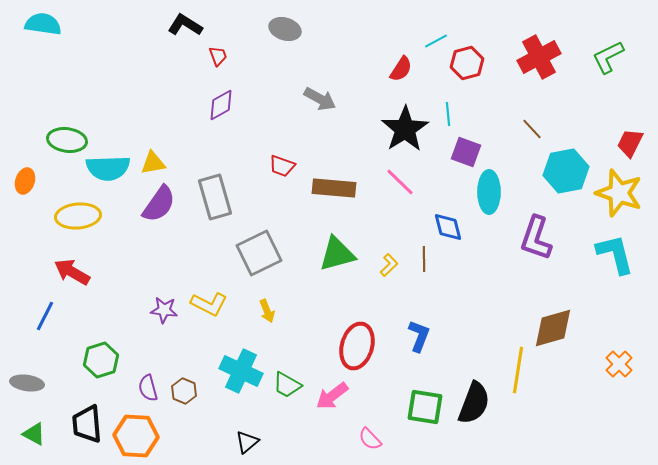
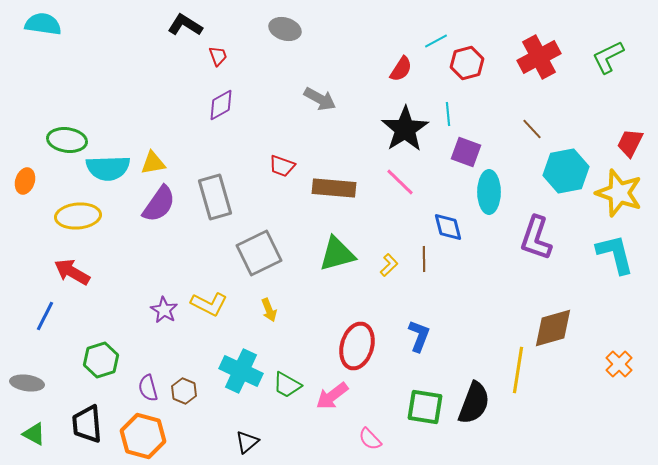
purple star at (164, 310): rotated 24 degrees clockwise
yellow arrow at (267, 311): moved 2 px right, 1 px up
orange hexagon at (136, 436): moved 7 px right; rotated 12 degrees clockwise
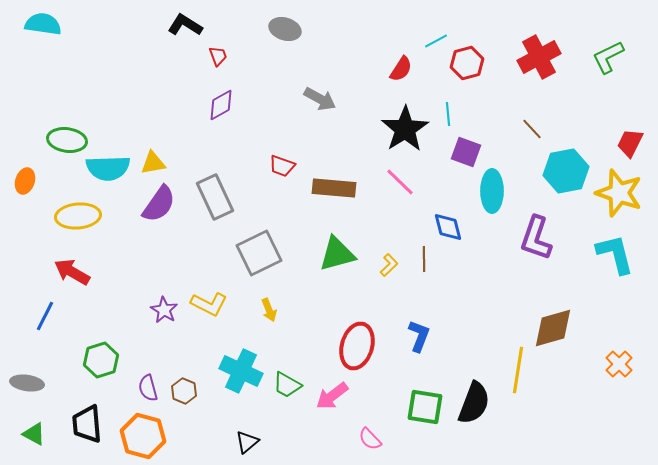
cyan ellipse at (489, 192): moved 3 px right, 1 px up
gray rectangle at (215, 197): rotated 9 degrees counterclockwise
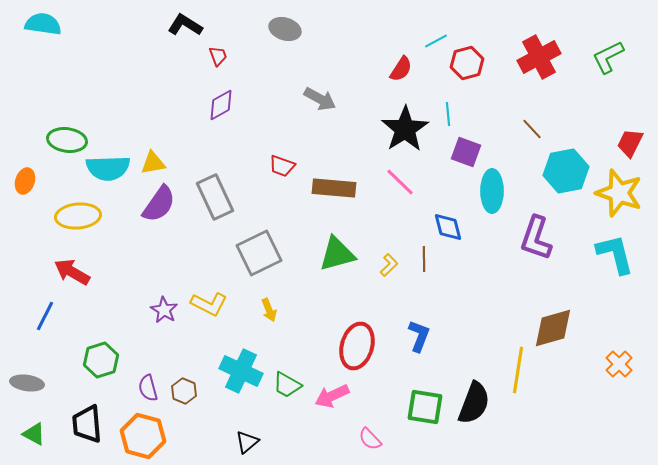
pink arrow at (332, 396): rotated 12 degrees clockwise
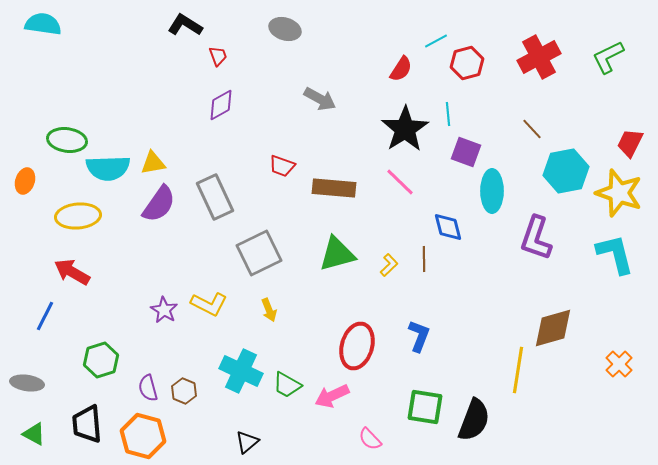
black semicircle at (474, 403): moved 17 px down
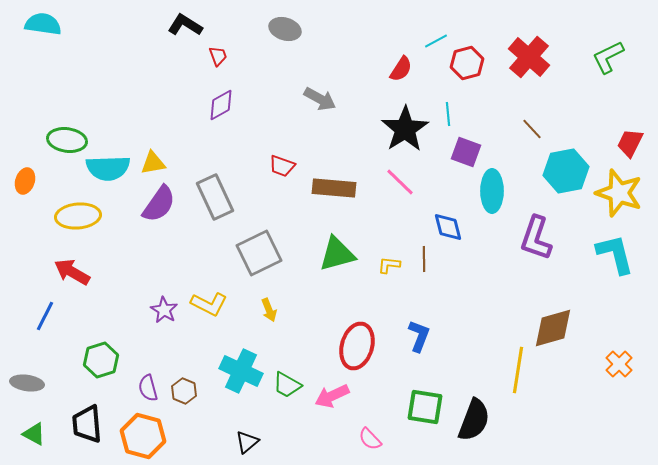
red cross at (539, 57): moved 10 px left; rotated 21 degrees counterclockwise
yellow L-shape at (389, 265): rotated 130 degrees counterclockwise
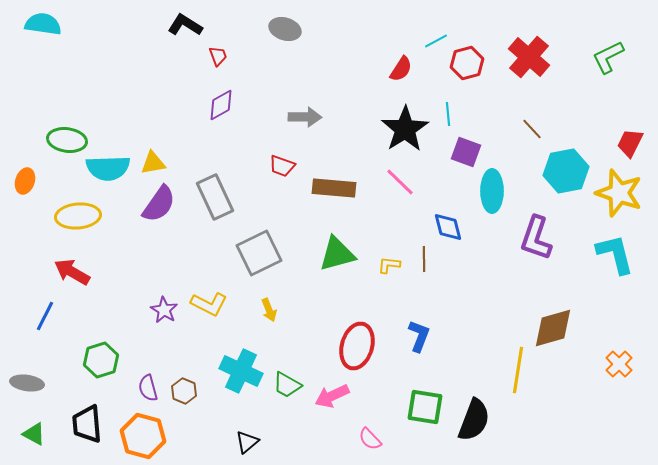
gray arrow at (320, 99): moved 15 px left, 18 px down; rotated 28 degrees counterclockwise
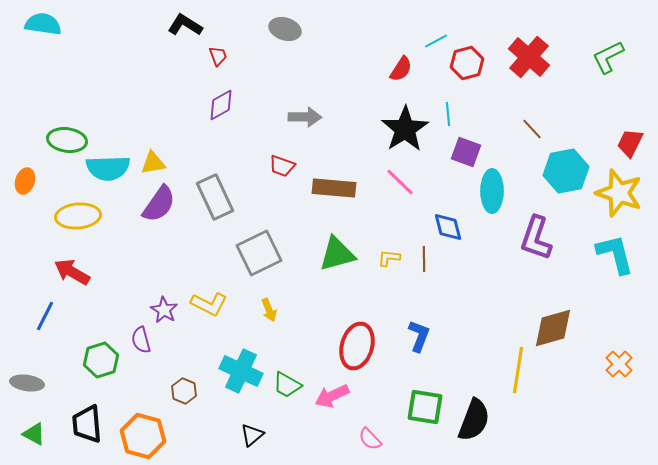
yellow L-shape at (389, 265): moved 7 px up
purple semicircle at (148, 388): moved 7 px left, 48 px up
black triangle at (247, 442): moved 5 px right, 7 px up
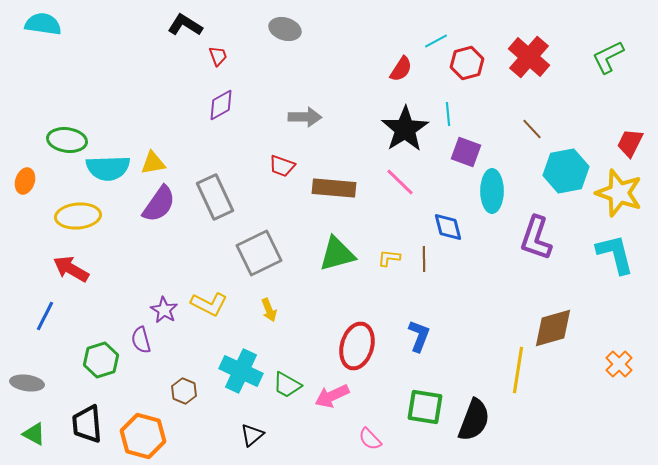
red arrow at (72, 272): moved 1 px left, 3 px up
